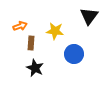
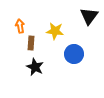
orange arrow: rotated 80 degrees counterclockwise
black star: moved 1 px up
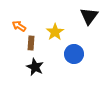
orange arrow: moved 1 px left; rotated 48 degrees counterclockwise
yellow star: moved 1 px down; rotated 30 degrees clockwise
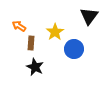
blue circle: moved 5 px up
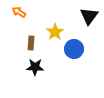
orange arrow: moved 14 px up
black star: rotated 24 degrees counterclockwise
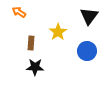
yellow star: moved 3 px right
blue circle: moved 13 px right, 2 px down
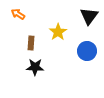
orange arrow: moved 1 px left, 2 px down
